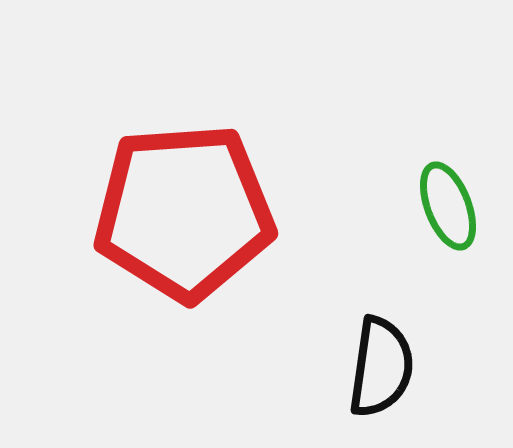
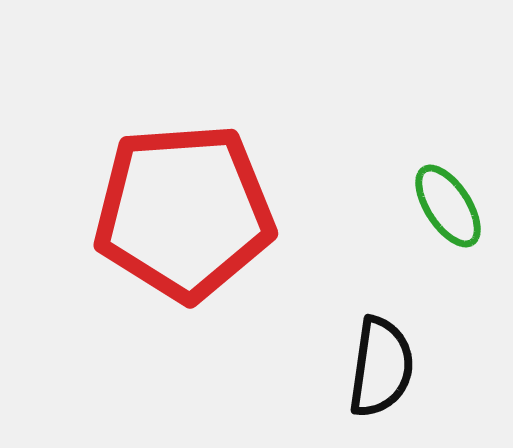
green ellipse: rotated 12 degrees counterclockwise
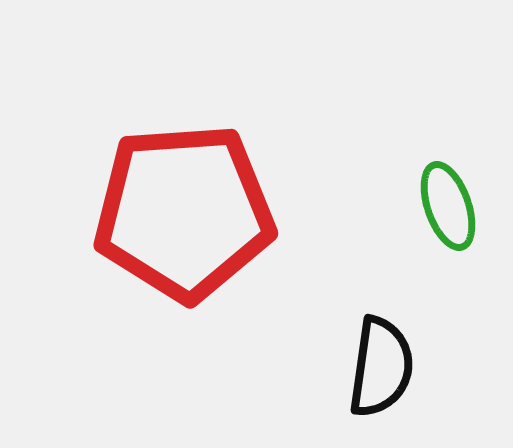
green ellipse: rotated 14 degrees clockwise
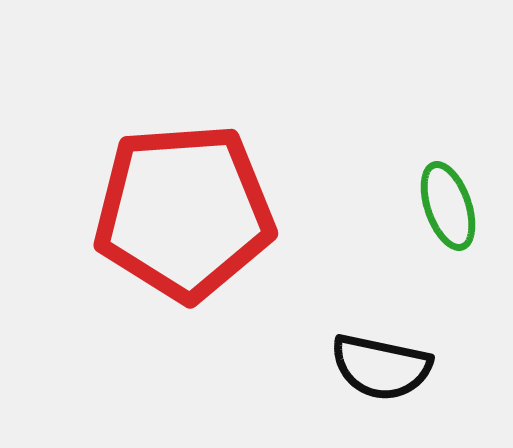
black semicircle: rotated 94 degrees clockwise
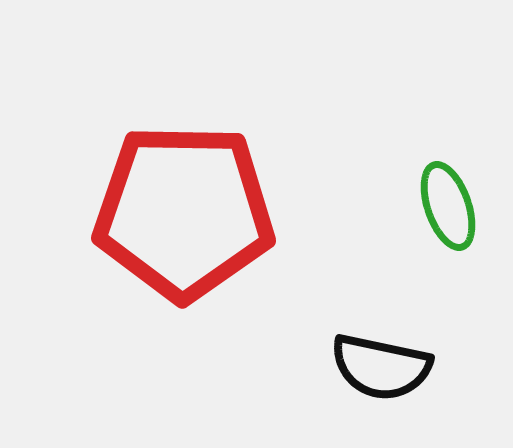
red pentagon: rotated 5 degrees clockwise
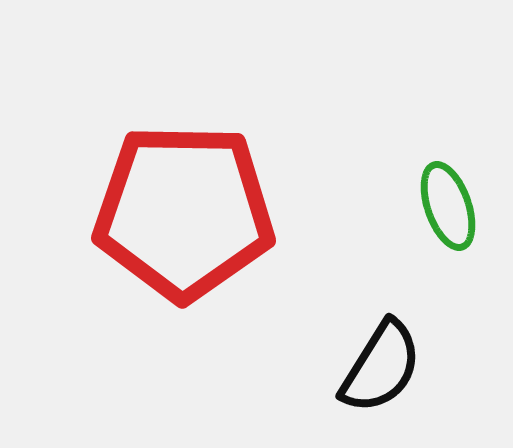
black semicircle: rotated 70 degrees counterclockwise
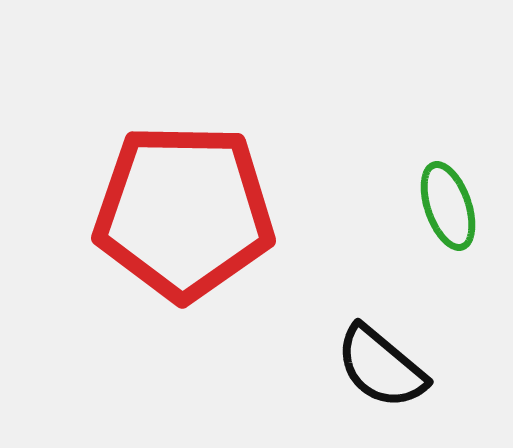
black semicircle: rotated 98 degrees clockwise
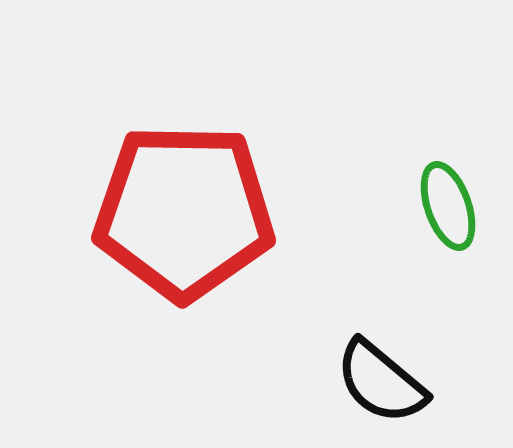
black semicircle: moved 15 px down
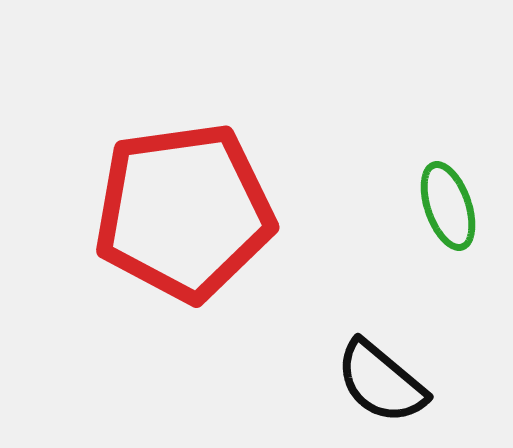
red pentagon: rotated 9 degrees counterclockwise
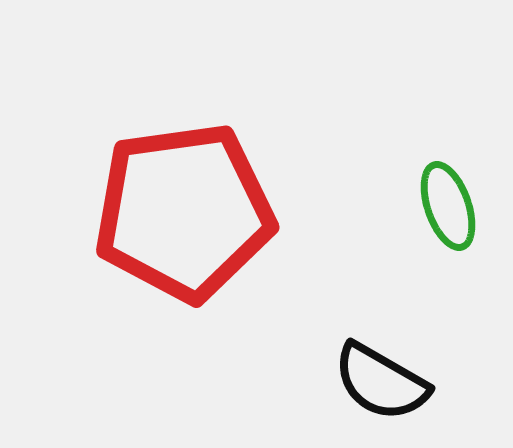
black semicircle: rotated 10 degrees counterclockwise
